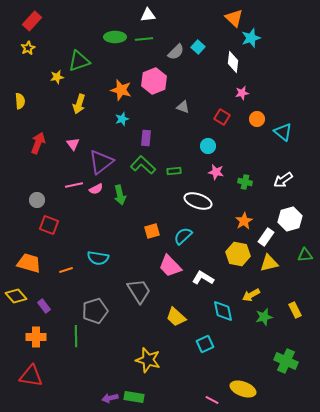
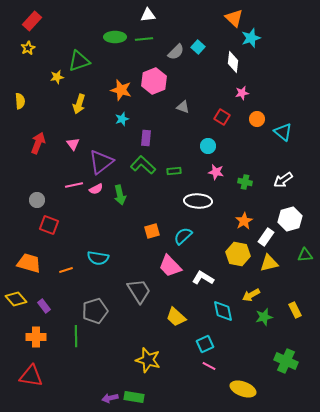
white ellipse at (198, 201): rotated 16 degrees counterclockwise
yellow diamond at (16, 296): moved 3 px down
pink line at (212, 400): moved 3 px left, 34 px up
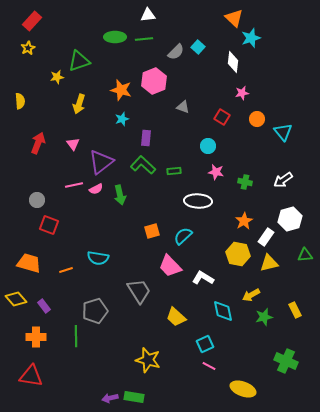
cyan triangle at (283, 132): rotated 12 degrees clockwise
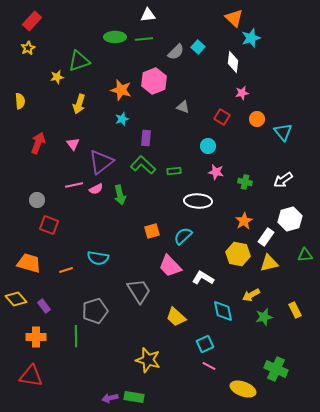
green cross at (286, 361): moved 10 px left, 8 px down
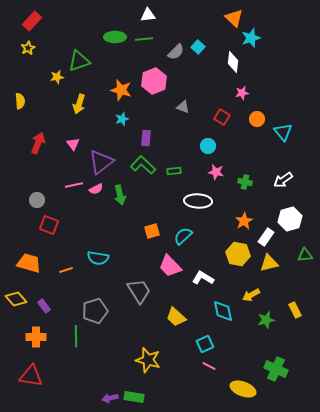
green star at (264, 317): moved 2 px right, 3 px down
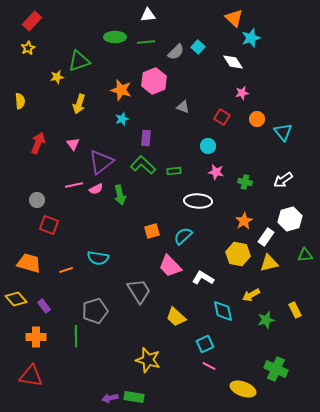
green line at (144, 39): moved 2 px right, 3 px down
white diamond at (233, 62): rotated 40 degrees counterclockwise
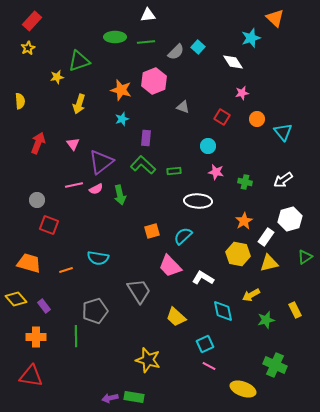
orange triangle at (234, 18): moved 41 px right
green triangle at (305, 255): moved 2 px down; rotated 28 degrees counterclockwise
green cross at (276, 369): moved 1 px left, 4 px up
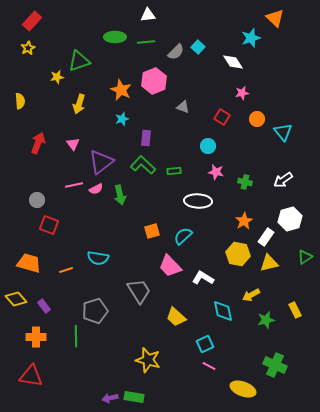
orange star at (121, 90): rotated 10 degrees clockwise
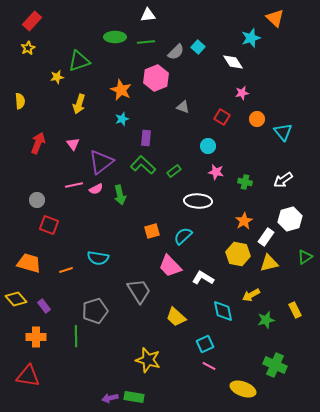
pink hexagon at (154, 81): moved 2 px right, 3 px up
green rectangle at (174, 171): rotated 32 degrees counterclockwise
red triangle at (31, 376): moved 3 px left
